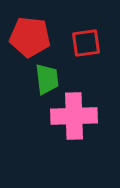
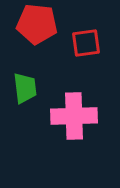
red pentagon: moved 7 px right, 13 px up
green trapezoid: moved 22 px left, 9 px down
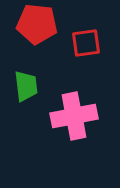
green trapezoid: moved 1 px right, 2 px up
pink cross: rotated 9 degrees counterclockwise
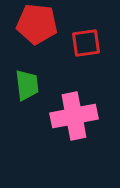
green trapezoid: moved 1 px right, 1 px up
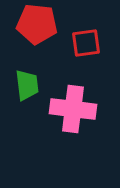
pink cross: moved 1 px left, 7 px up; rotated 18 degrees clockwise
